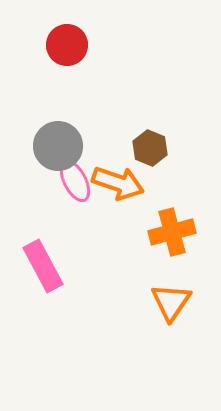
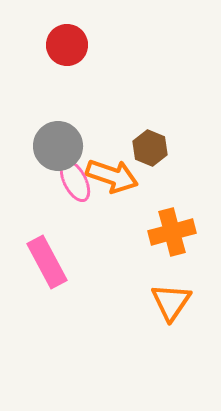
orange arrow: moved 6 px left, 7 px up
pink rectangle: moved 4 px right, 4 px up
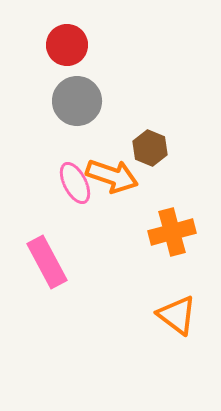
gray circle: moved 19 px right, 45 px up
pink ellipse: moved 2 px down
orange triangle: moved 6 px right, 13 px down; rotated 27 degrees counterclockwise
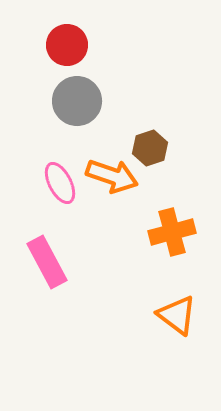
brown hexagon: rotated 20 degrees clockwise
pink ellipse: moved 15 px left
